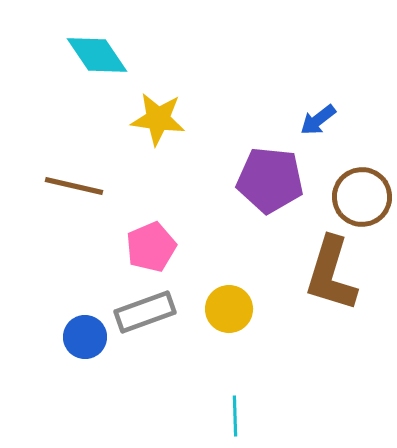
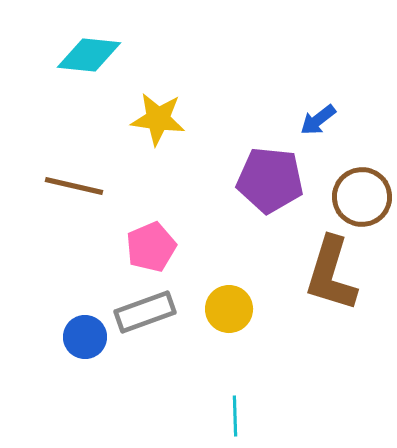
cyan diamond: moved 8 px left; rotated 50 degrees counterclockwise
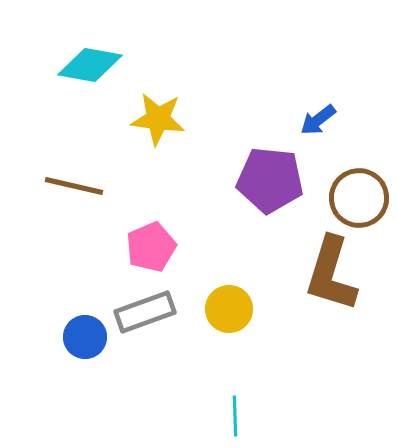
cyan diamond: moved 1 px right, 10 px down; rotated 4 degrees clockwise
brown circle: moved 3 px left, 1 px down
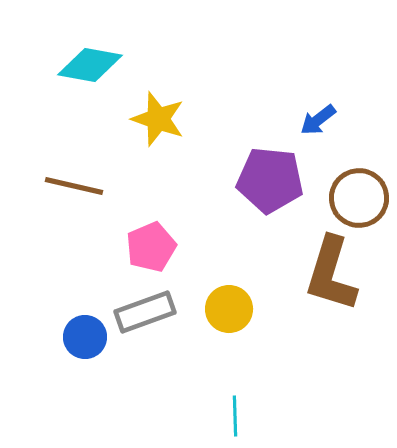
yellow star: rotated 12 degrees clockwise
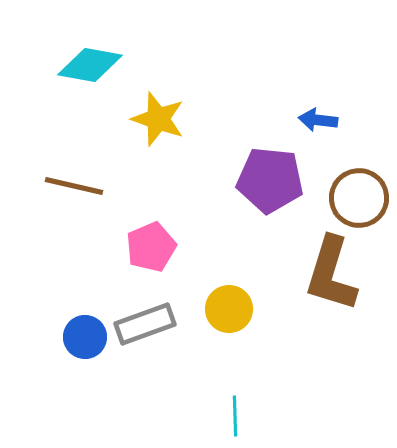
blue arrow: rotated 45 degrees clockwise
gray rectangle: moved 12 px down
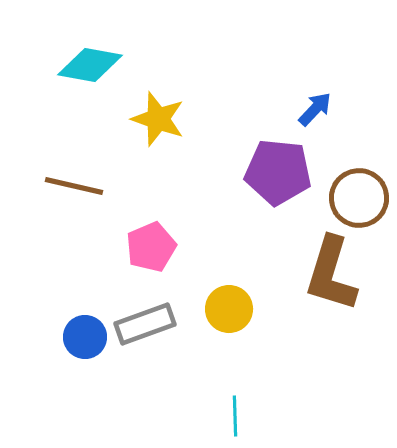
blue arrow: moved 3 px left, 11 px up; rotated 126 degrees clockwise
purple pentagon: moved 8 px right, 8 px up
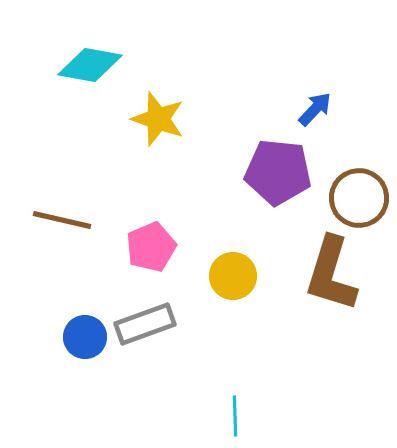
brown line: moved 12 px left, 34 px down
yellow circle: moved 4 px right, 33 px up
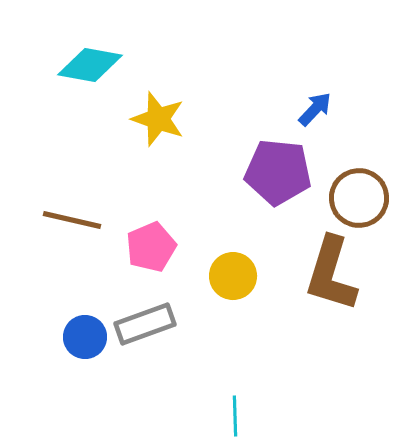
brown line: moved 10 px right
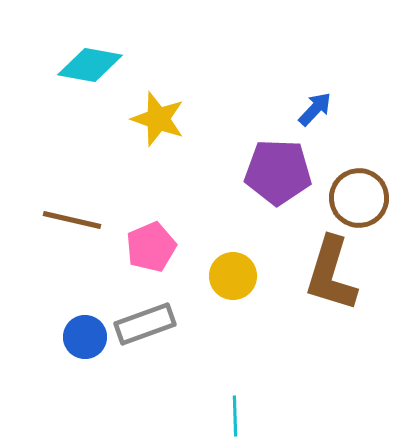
purple pentagon: rotated 4 degrees counterclockwise
